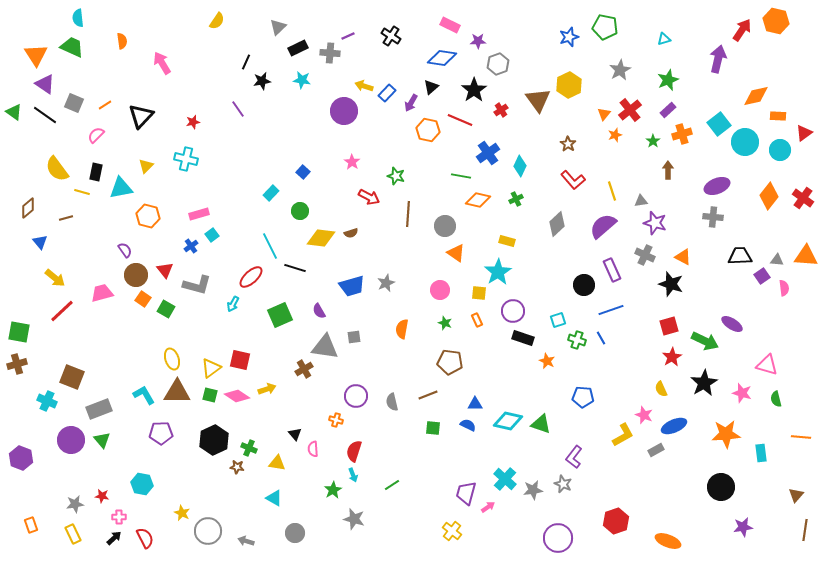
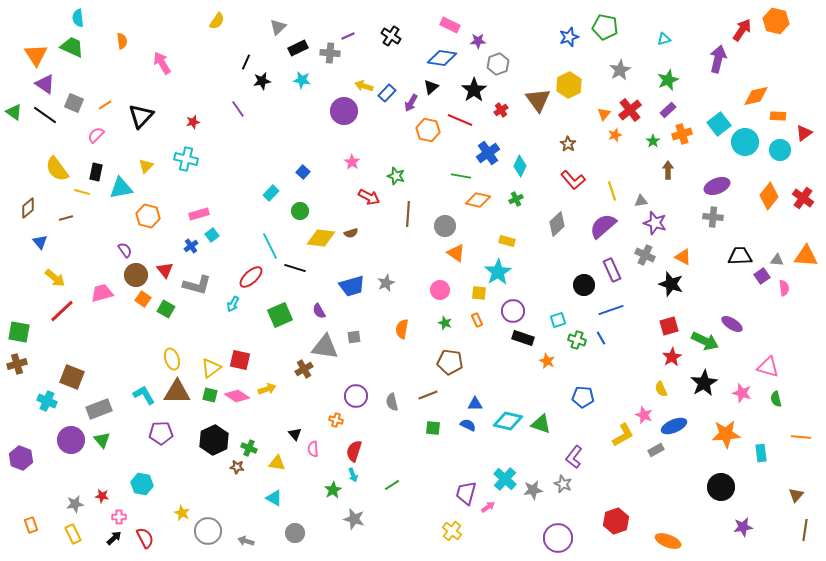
pink triangle at (767, 365): moved 1 px right, 2 px down
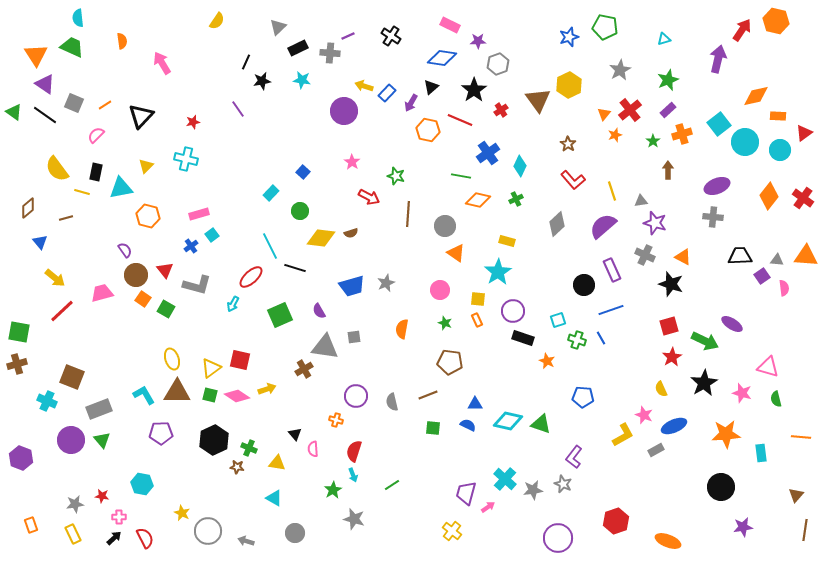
yellow square at (479, 293): moved 1 px left, 6 px down
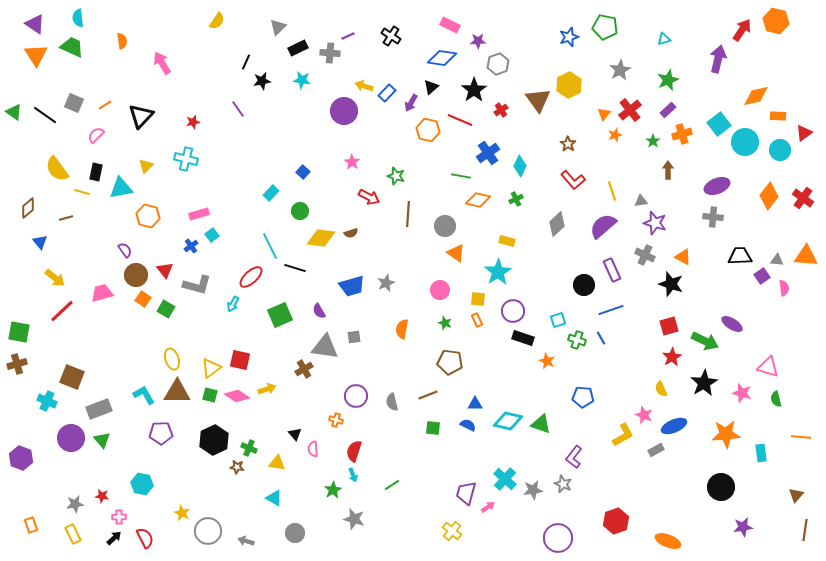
purple triangle at (45, 84): moved 10 px left, 60 px up
purple circle at (71, 440): moved 2 px up
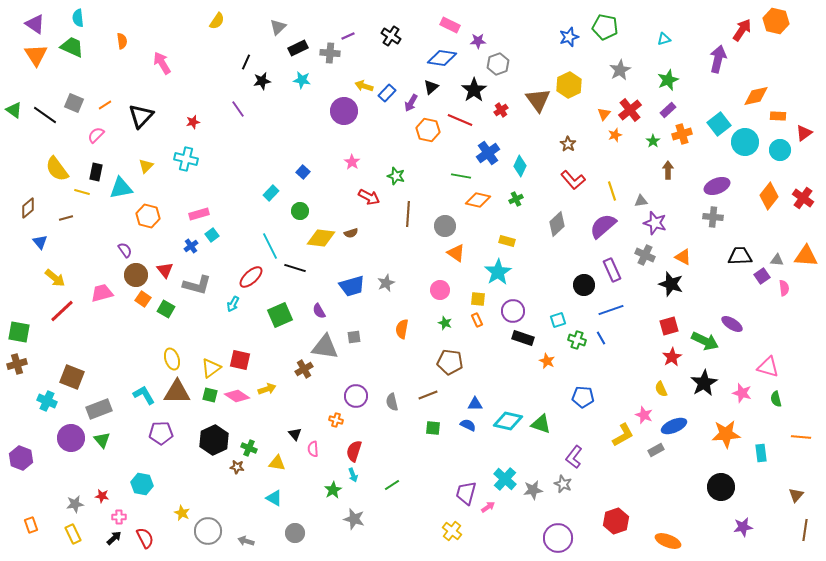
green triangle at (14, 112): moved 2 px up
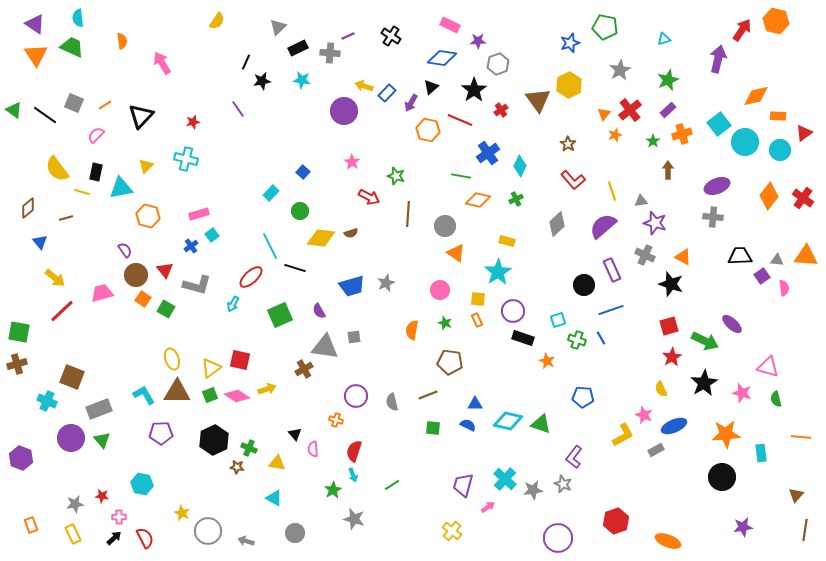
blue star at (569, 37): moved 1 px right, 6 px down
purple ellipse at (732, 324): rotated 10 degrees clockwise
orange semicircle at (402, 329): moved 10 px right, 1 px down
green square at (210, 395): rotated 35 degrees counterclockwise
black circle at (721, 487): moved 1 px right, 10 px up
purple trapezoid at (466, 493): moved 3 px left, 8 px up
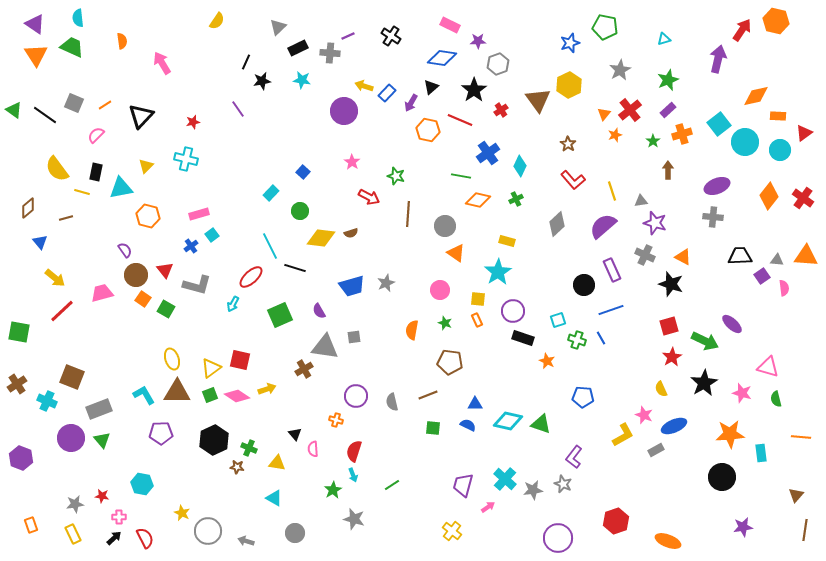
brown cross at (17, 364): moved 20 px down; rotated 18 degrees counterclockwise
orange star at (726, 434): moved 4 px right
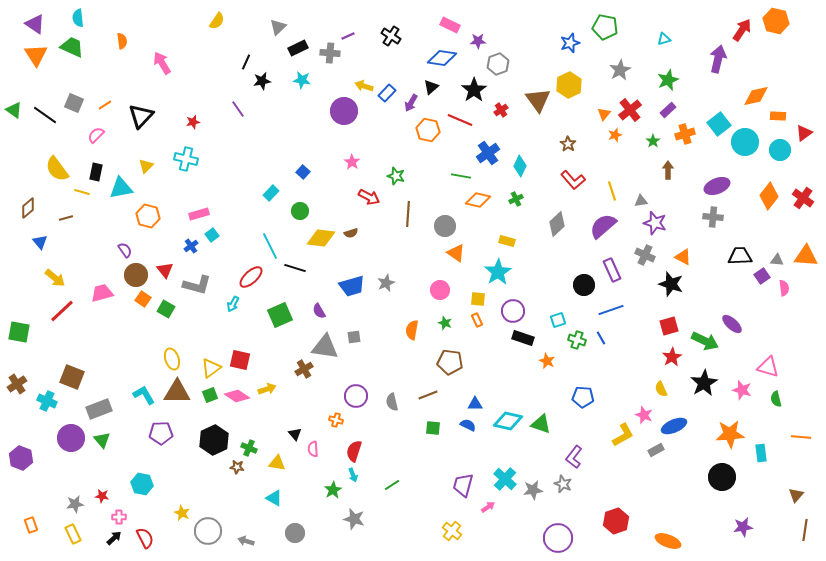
orange cross at (682, 134): moved 3 px right
pink star at (742, 393): moved 3 px up
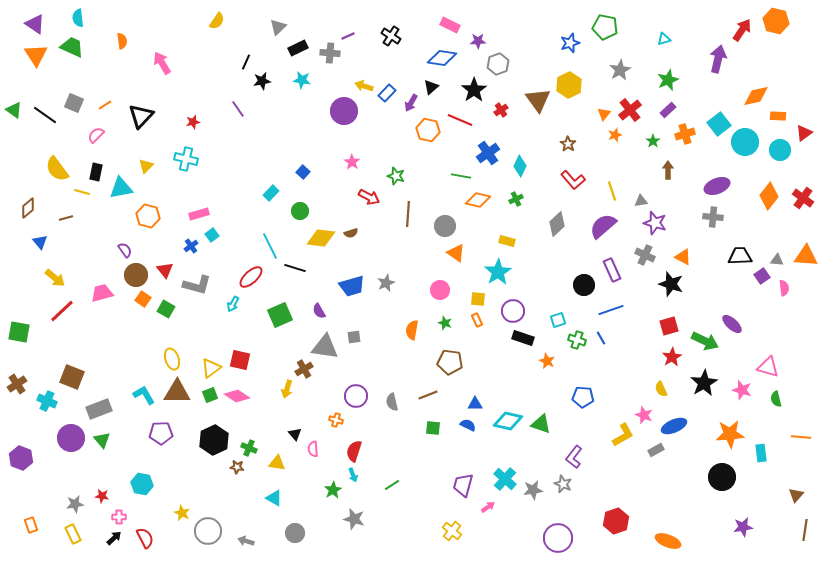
yellow arrow at (267, 389): moved 20 px right; rotated 126 degrees clockwise
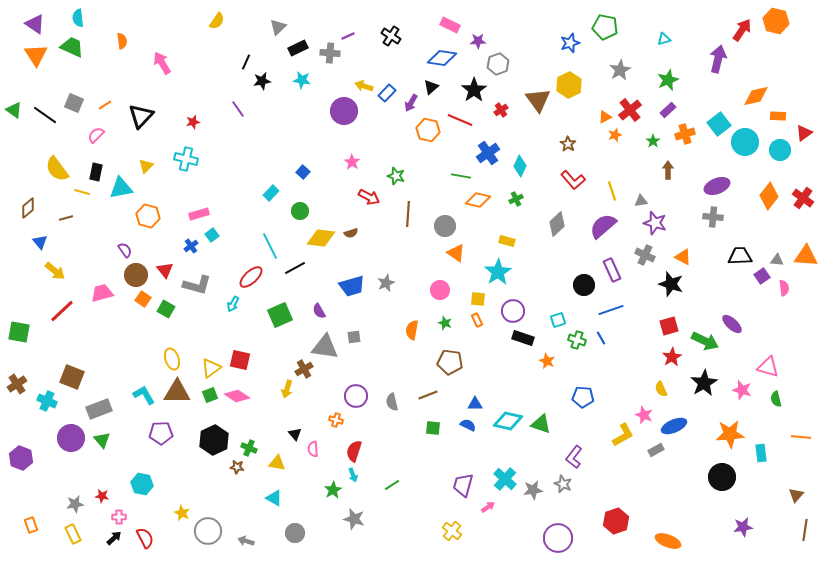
orange triangle at (604, 114): moved 1 px right, 3 px down; rotated 24 degrees clockwise
black line at (295, 268): rotated 45 degrees counterclockwise
yellow arrow at (55, 278): moved 7 px up
